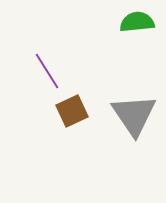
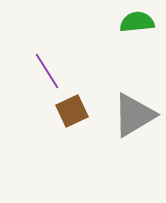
gray triangle: rotated 33 degrees clockwise
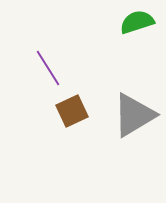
green semicircle: rotated 12 degrees counterclockwise
purple line: moved 1 px right, 3 px up
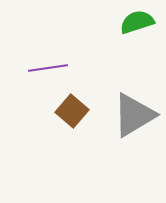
purple line: rotated 66 degrees counterclockwise
brown square: rotated 24 degrees counterclockwise
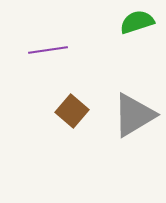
purple line: moved 18 px up
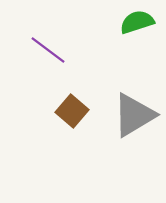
purple line: rotated 45 degrees clockwise
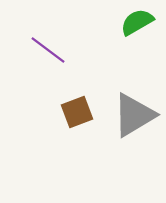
green semicircle: rotated 12 degrees counterclockwise
brown square: moved 5 px right, 1 px down; rotated 28 degrees clockwise
